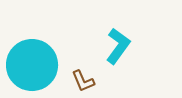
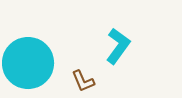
cyan circle: moved 4 px left, 2 px up
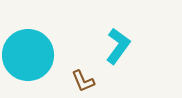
cyan circle: moved 8 px up
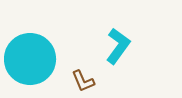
cyan circle: moved 2 px right, 4 px down
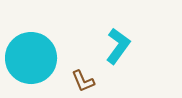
cyan circle: moved 1 px right, 1 px up
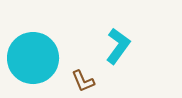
cyan circle: moved 2 px right
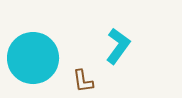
brown L-shape: rotated 15 degrees clockwise
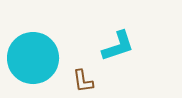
cyan L-shape: rotated 36 degrees clockwise
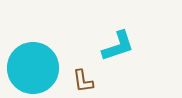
cyan circle: moved 10 px down
